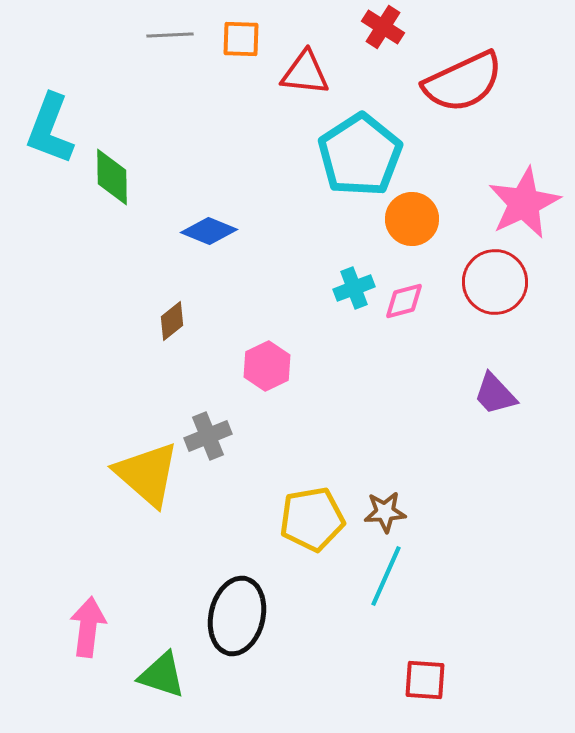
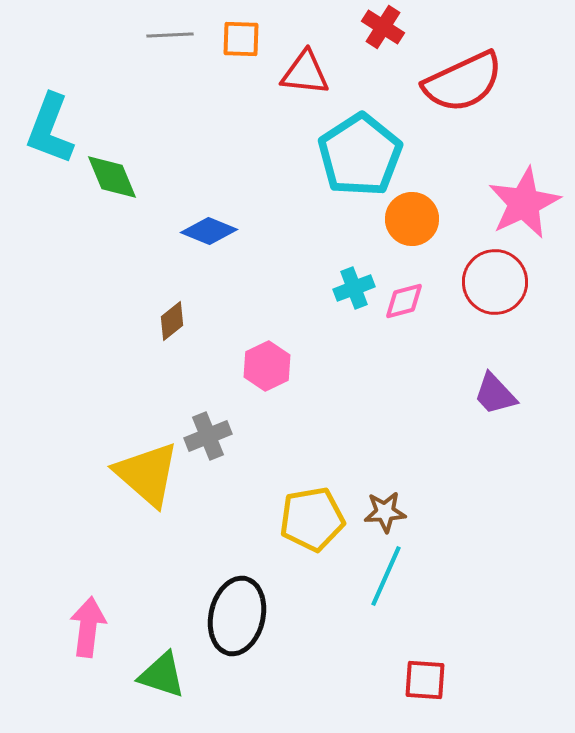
green diamond: rotated 22 degrees counterclockwise
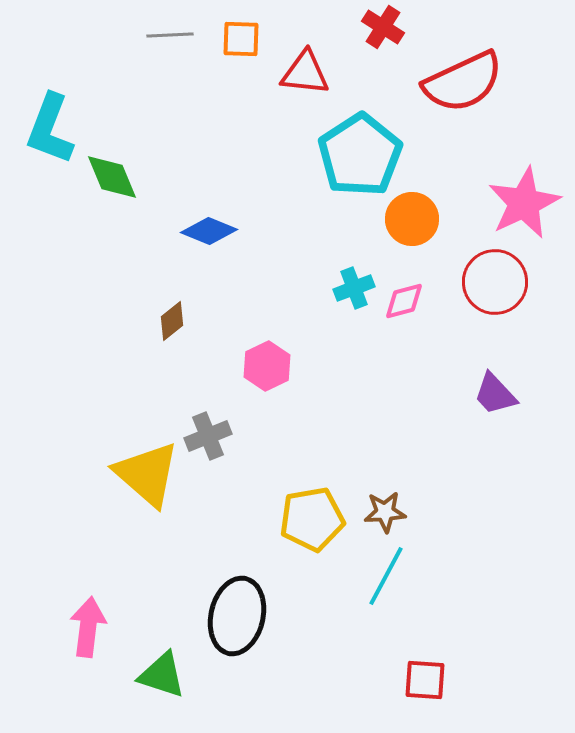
cyan line: rotated 4 degrees clockwise
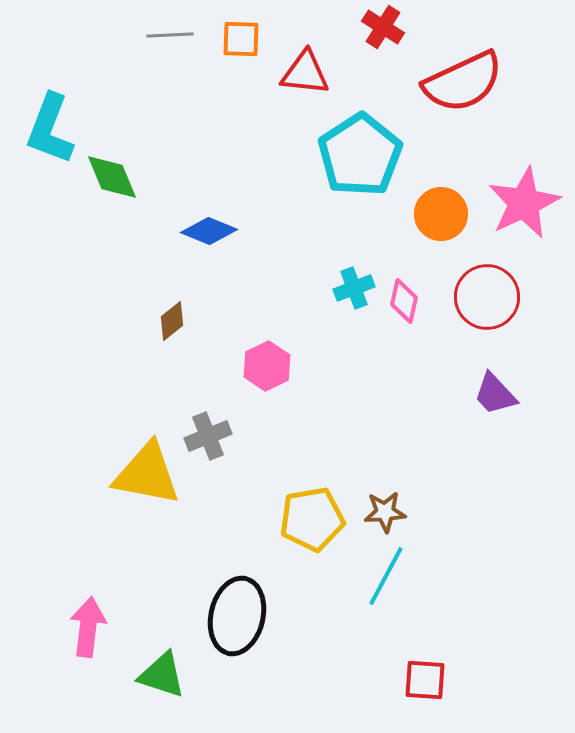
orange circle: moved 29 px right, 5 px up
red circle: moved 8 px left, 15 px down
pink diamond: rotated 63 degrees counterclockwise
yellow triangle: rotated 30 degrees counterclockwise
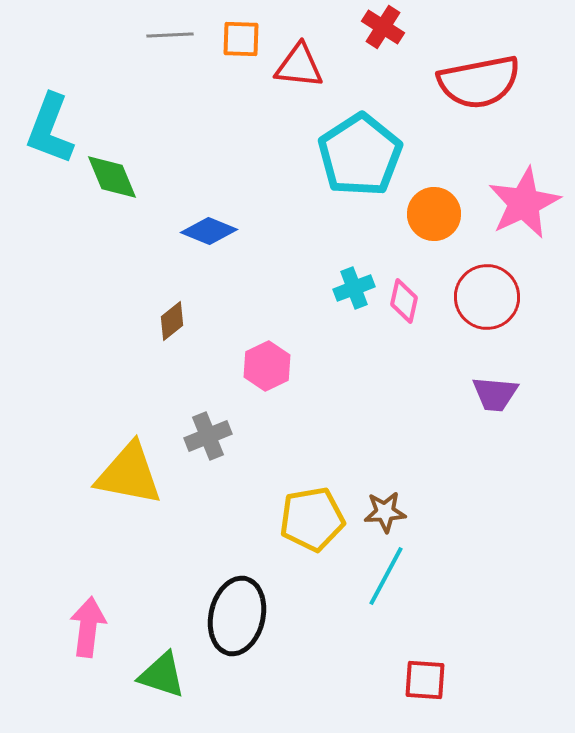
red triangle: moved 6 px left, 7 px up
red semicircle: moved 16 px right; rotated 14 degrees clockwise
orange circle: moved 7 px left
purple trapezoid: rotated 42 degrees counterclockwise
yellow triangle: moved 18 px left
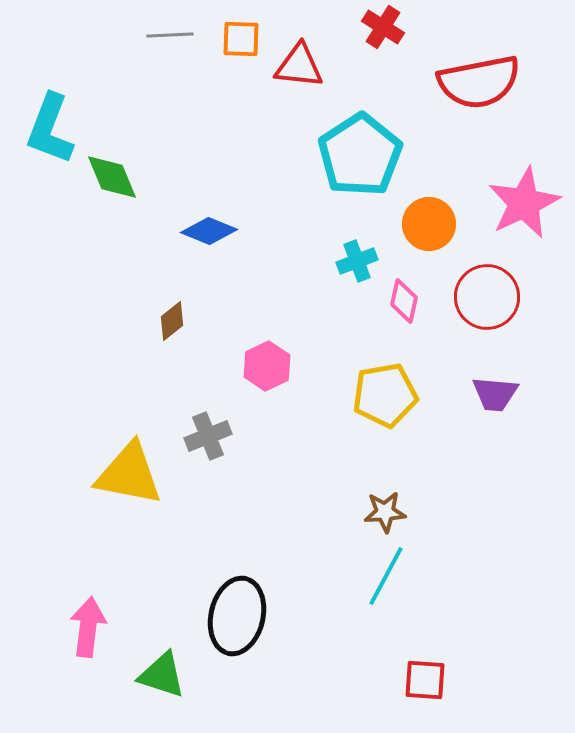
orange circle: moved 5 px left, 10 px down
cyan cross: moved 3 px right, 27 px up
yellow pentagon: moved 73 px right, 124 px up
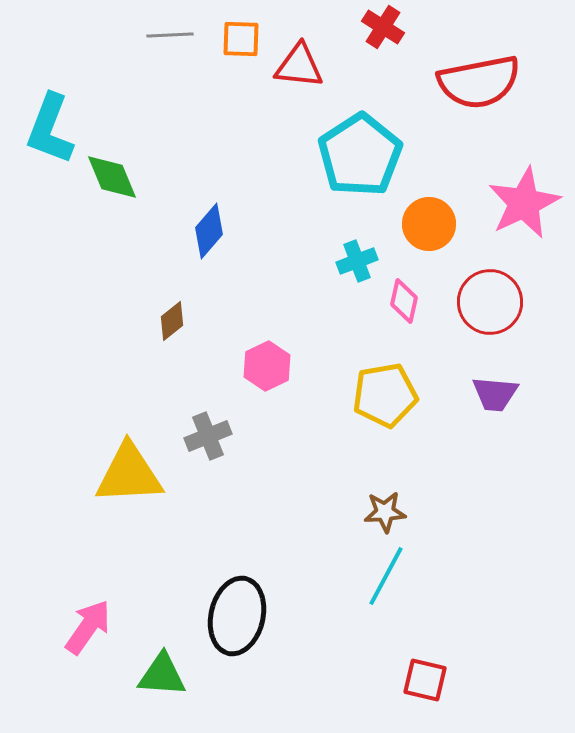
blue diamond: rotated 72 degrees counterclockwise
red circle: moved 3 px right, 5 px down
yellow triangle: rotated 14 degrees counterclockwise
pink arrow: rotated 28 degrees clockwise
green triangle: rotated 14 degrees counterclockwise
red square: rotated 9 degrees clockwise
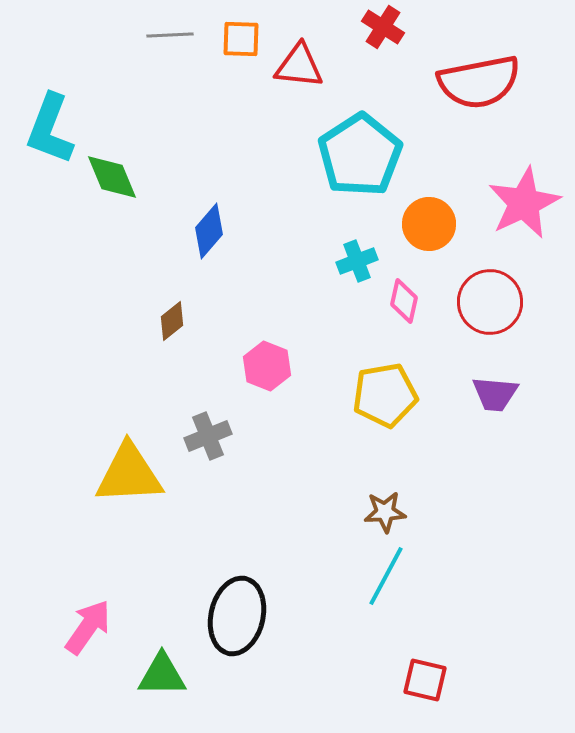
pink hexagon: rotated 12 degrees counterclockwise
green triangle: rotated 4 degrees counterclockwise
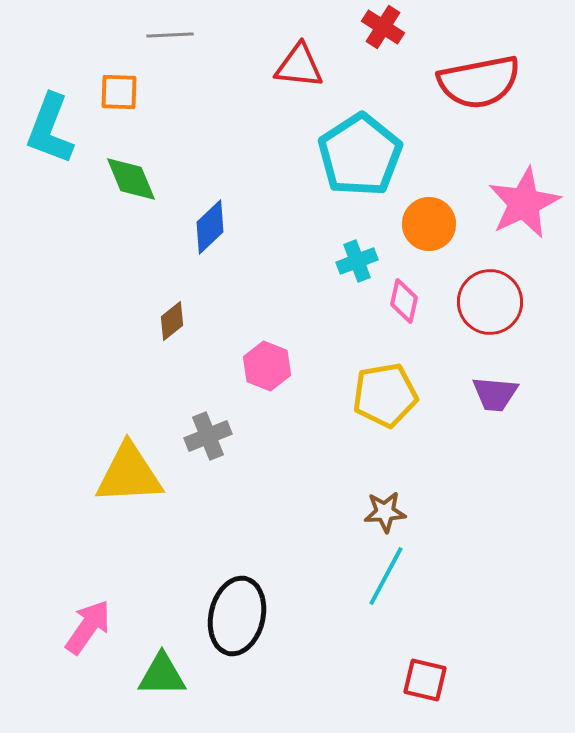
orange square: moved 122 px left, 53 px down
green diamond: moved 19 px right, 2 px down
blue diamond: moved 1 px right, 4 px up; rotated 6 degrees clockwise
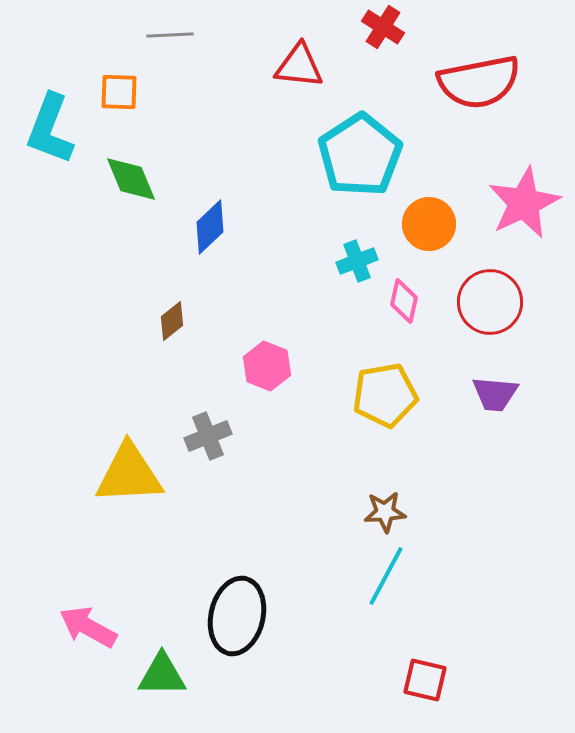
pink arrow: rotated 96 degrees counterclockwise
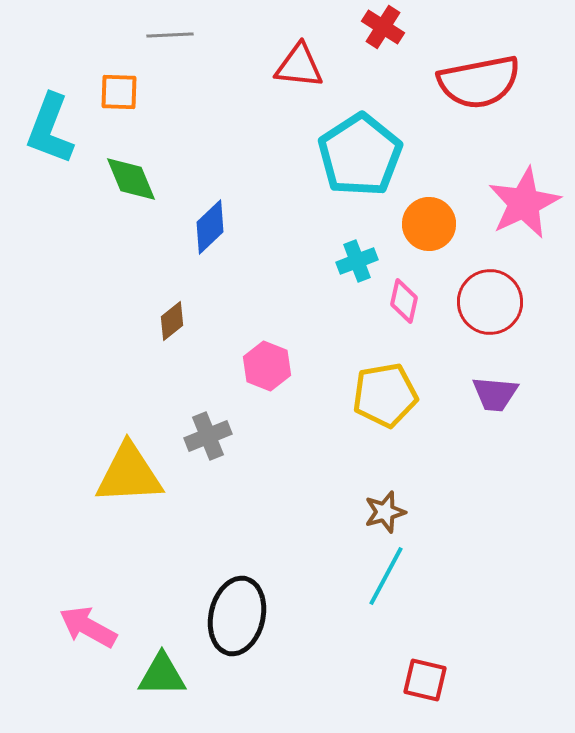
brown star: rotated 12 degrees counterclockwise
